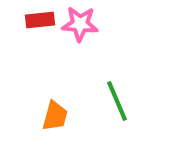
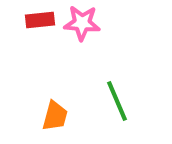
pink star: moved 2 px right, 1 px up
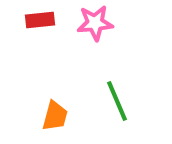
pink star: moved 13 px right; rotated 9 degrees counterclockwise
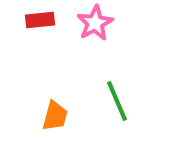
pink star: rotated 24 degrees counterclockwise
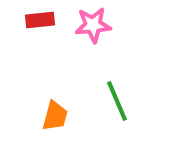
pink star: moved 2 px left, 2 px down; rotated 24 degrees clockwise
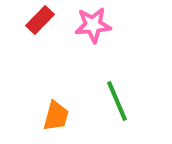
red rectangle: rotated 40 degrees counterclockwise
orange trapezoid: moved 1 px right
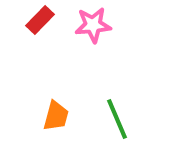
green line: moved 18 px down
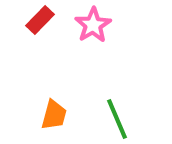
pink star: rotated 27 degrees counterclockwise
orange trapezoid: moved 2 px left, 1 px up
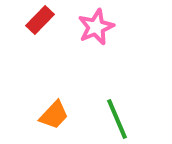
pink star: moved 3 px right, 2 px down; rotated 9 degrees clockwise
orange trapezoid: rotated 28 degrees clockwise
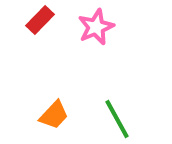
green line: rotated 6 degrees counterclockwise
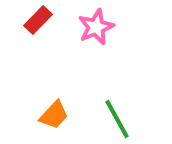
red rectangle: moved 2 px left
